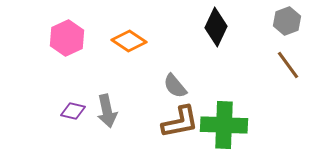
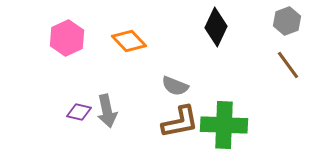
orange diamond: rotated 12 degrees clockwise
gray semicircle: rotated 28 degrees counterclockwise
purple diamond: moved 6 px right, 1 px down
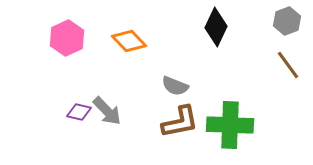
gray arrow: rotated 32 degrees counterclockwise
green cross: moved 6 px right
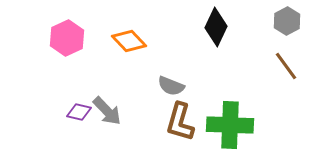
gray hexagon: rotated 8 degrees counterclockwise
brown line: moved 2 px left, 1 px down
gray semicircle: moved 4 px left
brown L-shape: rotated 117 degrees clockwise
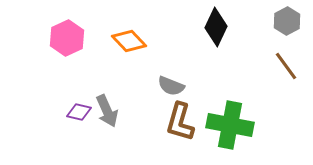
gray arrow: rotated 20 degrees clockwise
green cross: rotated 9 degrees clockwise
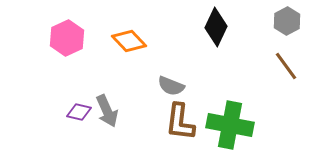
brown L-shape: rotated 9 degrees counterclockwise
